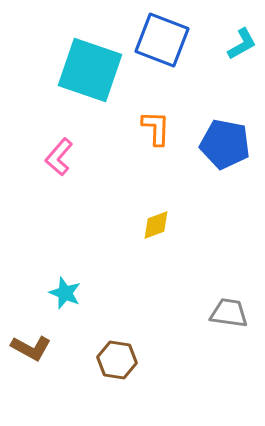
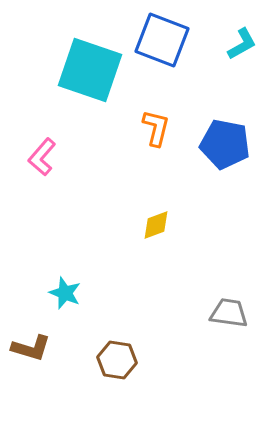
orange L-shape: rotated 12 degrees clockwise
pink L-shape: moved 17 px left
brown L-shape: rotated 12 degrees counterclockwise
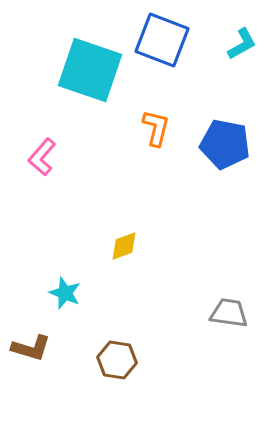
yellow diamond: moved 32 px left, 21 px down
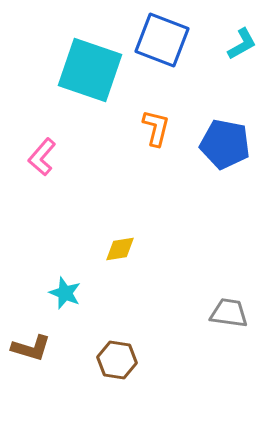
yellow diamond: moved 4 px left, 3 px down; rotated 12 degrees clockwise
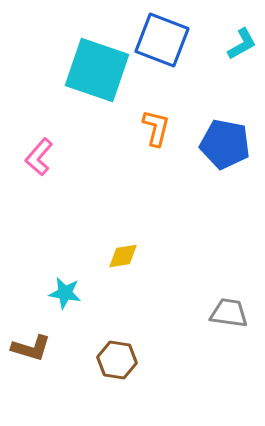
cyan square: moved 7 px right
pink L-shape: moved 3 px left
yellow diamond: moved 3 px right, 7 px down
cyan star: rotated 12 degrees counterclockwise
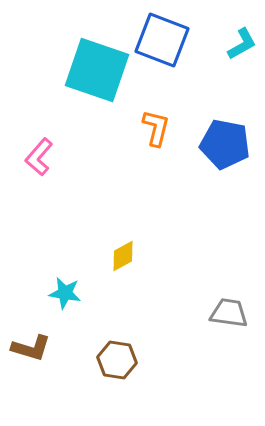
yellow diamond: rotated 20 degrees counterclockwise
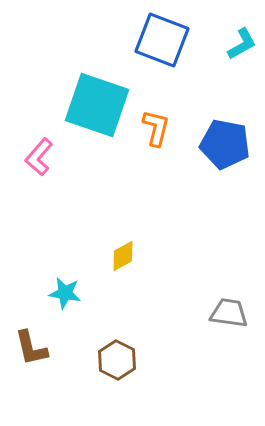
cyan square: moved 35 px down
brown L-shape: rotated 60 degrees clockwise
brown hexagon: rotated 18 degrees clockwise
